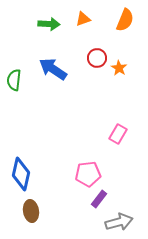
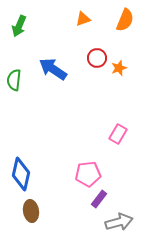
green arrow: moved 30 px left, 2 px down; rotated 110 degrees clockwise
orange star: rotated 21 degrees clockwise
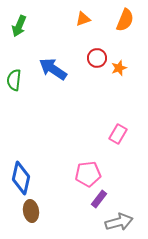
blue diamond: moved 4 px down
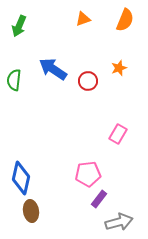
red circle: moved 9 px left, 23 px down
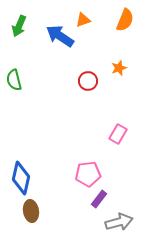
orange triangle: moved 1 px down
blue arrow: moved 7 px right, 33 px up
green semicircle: rotated 20 degrees counterclockwise
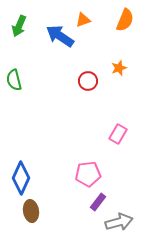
blue diamond: rotated 12 degrees clockwise
purple rectangle: moved 1 px left, 3 px down
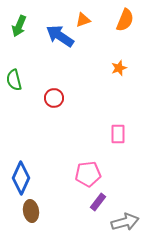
red circle: moved 34 px left, 17 px down
pink rectangle: rotated 30 degrees counterclockwise
gray arrow: moved 6 px right
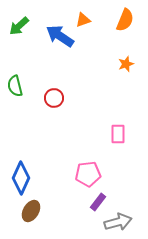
green arrow: rotated 25 degrees clockwise
orange star: moved 7 px right, 4 px up
green semicircle: moved 1 px right, 6 px down
brown ellipse: rotated 40 degrees clockwise
gray arrow: moved 7 px left
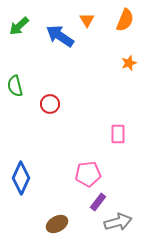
orange triangle: moved 4 px right; rotated 42 degrees counterclockwise
orange star: moved 3 px right, 1 px up
red circle: moved 4 px left, 6 px down
brown ellipse: moved 26 px right, 13 px down; rotated 30 degrees clockwise
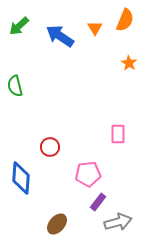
orange triangle: moved 8 px right, 8 px down
orange star: rotated 21 degrees counterclockwise
red circle: moved 43 px down
blue diamond: rotated 20 degrees counterclockwise
brown ellipse: rotated 20 degrees counterclockwise
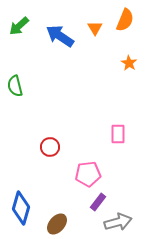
blue diamond: moved 30 px down; rotated 12 degrees clockwise
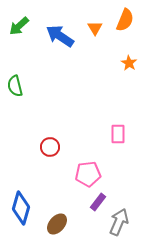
gray arrow: moved 1 px right; rotated 52 degrees counterclockwise
